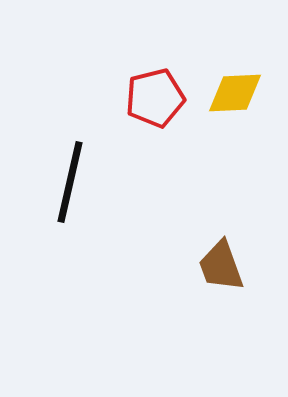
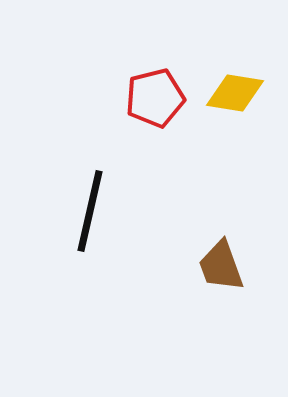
yellow diamond: rotated 12 degrees clockwise
black line: moved 20 px right, 29 px down
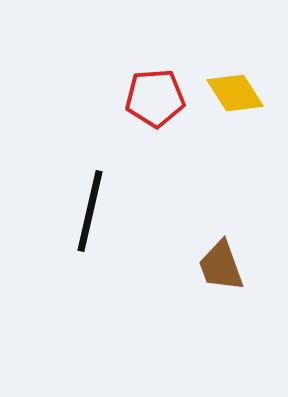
yellow diamond: rotated 48 degrees clockwise
red pentagon: rotated 10 degrees clockwise
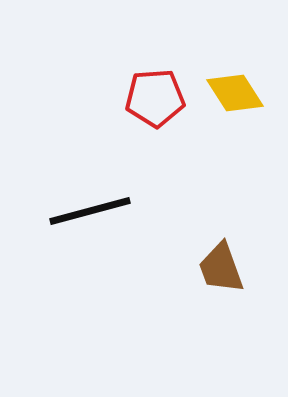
black line: rotated 62 degrees clockwise
brown trapezoid: moved 2 px down
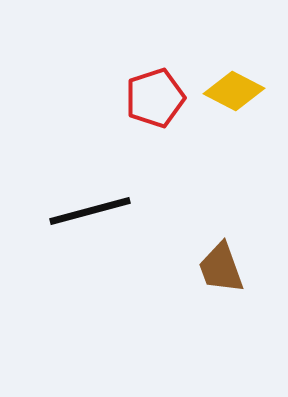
yellow diamond: moved 1 px left, 2 px up; rotated 30 degrees counterclockwise
red pentagon: rotated 14 degrees counterclockwise
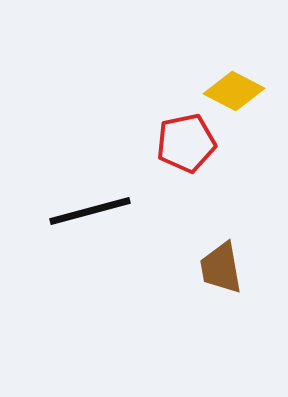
red pentagon: moved 31 px right, 45 px down; rotated 6 degrees clockwise
brown trapezoid: rotated 10 degrees clockwise
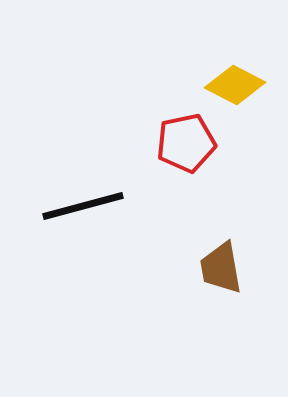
yellow diamond: moved 1 px right, 6 px up
black line: moved 7 px left, 5 px up
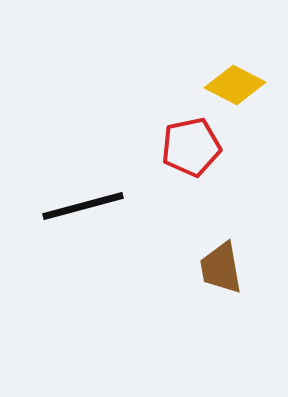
red pentagon: moved 5 px right, 4 px down
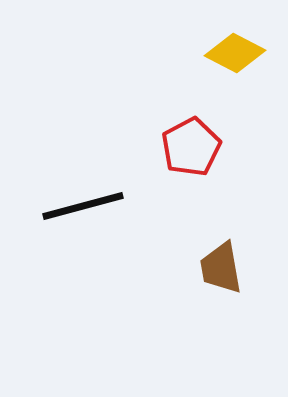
yellow diamond: moved 32 px up
red pentagon: rotated 16 degrees counterclockwise
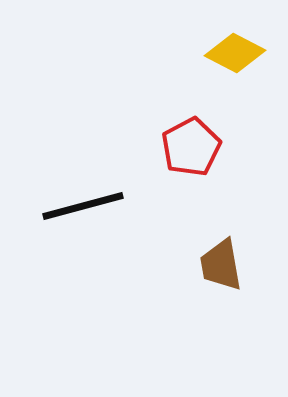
brown trapezoid: moved 3 px up
